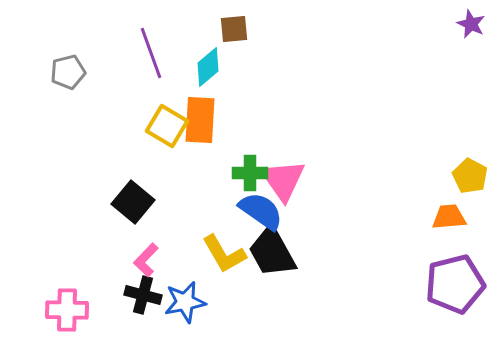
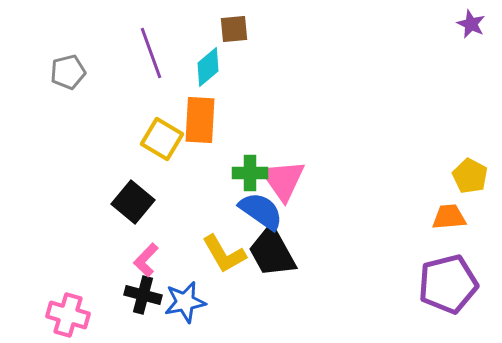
yellow square: moved 5 px left, 13 px down
purple pentagon: moved 7 px left
pink cross: moved 1 px right, 5 px down; rotated 15 degrees clockwise
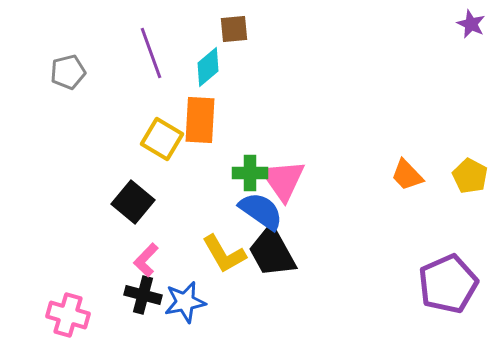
orange trapezoid: moved 42 px left, 42 px up; rotated 129 degrees counterclockwise
purple pentagon: rotated 10 degrees counterclockwise
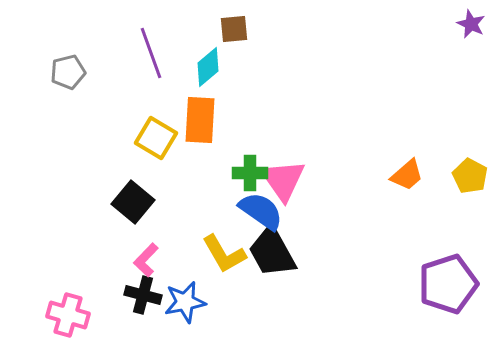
yellow square: moved 6 px left, 1 px up
orange trapezoid: rotated 87 degrees counterclockwise
purple pentagon: rotated 6 degrees clockwise
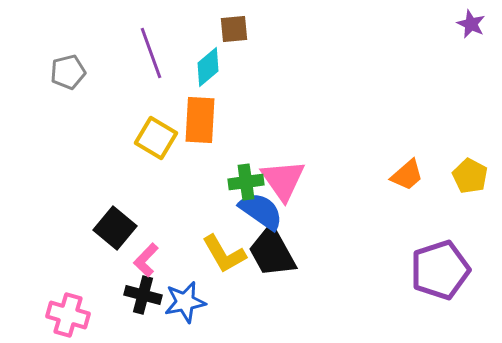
green cross: moved 4 px left, 9 px down; rotated 8 degrees counterclockwise
black square: moved 18 px left, 26 px down
purple pentagon: moved 8 px left, 14 px up
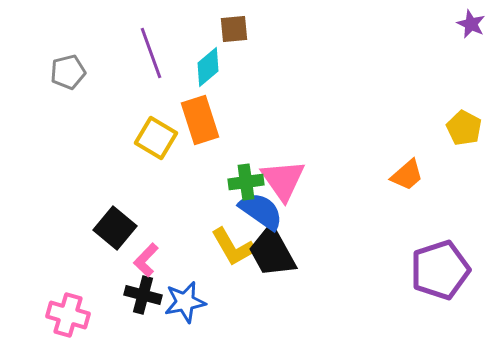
orange rectangle: rotated 21 degrees counterclockwise
yellow pentagon: moved 6 px left, 48 px up
yellow L-shape: moved 9 px right, 7 px up
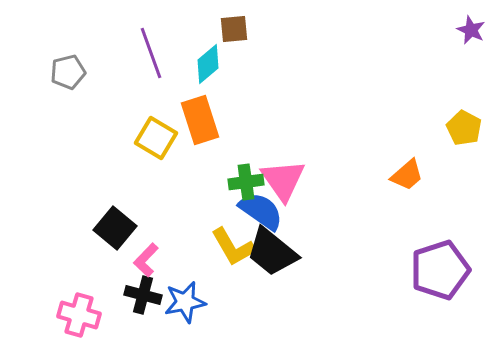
purple star: moved 6 px down
cyan diamond: moved 3 px up
black trapezoid: rotated 22 degrees counterclockwise
pink cross: moved 11 px right
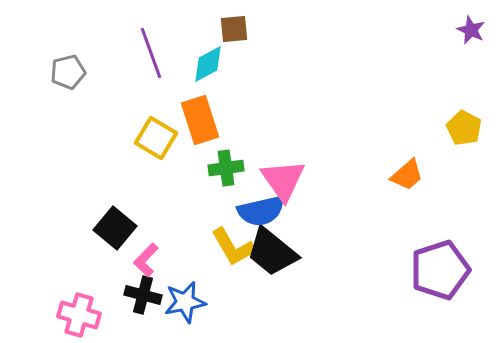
cyan diamond: rotated 12 degrees clockwise
green cross: moved 20 px left, 14 px up
blue semicircle: rotated 132 degrees clockwise
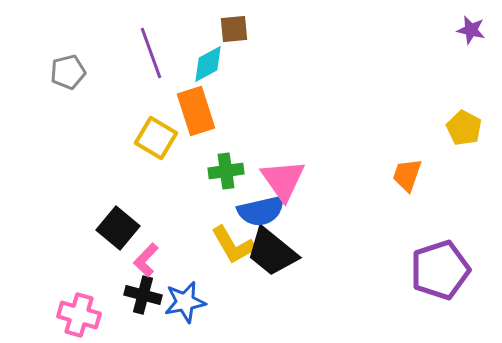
purple star: rotated 12 degrees counterclockwise
orange rectangle: moved 4 px left, 9 px up
green cross: moved 3 px down
orange trapezoid: rotated 150 degrees clockwise
black square: moved 3 px right
yellow L-shape: moved 2 px up
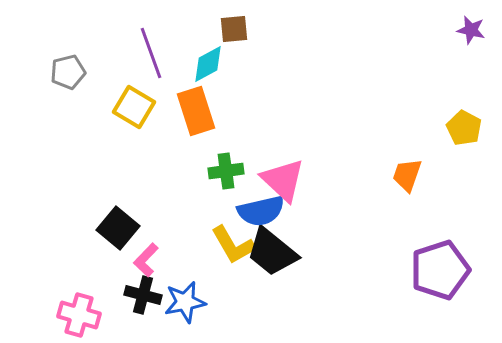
yellow square: moved 22 px left, 31 px up
pink triangle: rotated 12 degrees counterclockwise
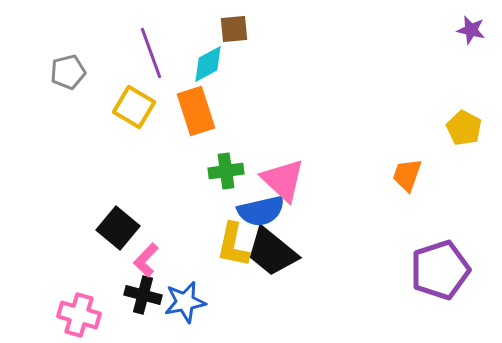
yellow L-shape: rotated 42 degrees clockwise
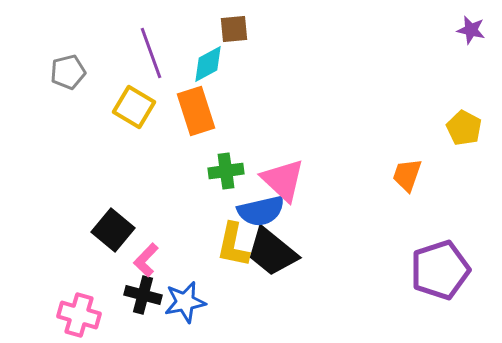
black square: moved 5 px left, 2 px down
